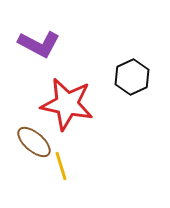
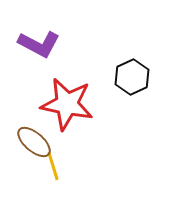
yellow line: moved 8 px left
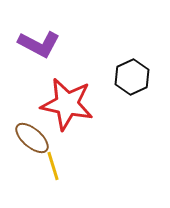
brown ellipse: moved 2 px left, 4 px up
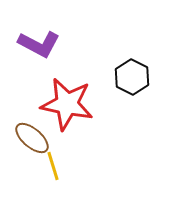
black hexagon: rotated 8 degrees counterclockwise
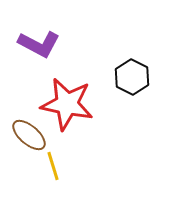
brown ellipse: moved 3 px left, 3 px up
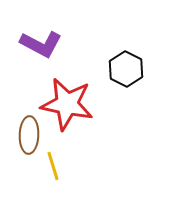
purple L-shape: moved 2 px right
black hexagon: moved 6 px left, 8 px up
brown ellipse: rotated 51 degrees clockwise
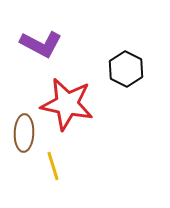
brown ellipse: moved 5 px left, 2 px up
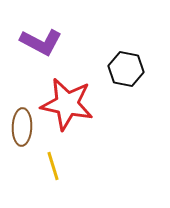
purple L-shape: moved 2 px up
black hexagon: rotated 16 degrees counterclockwise
brown ellipse: moved 2 px left, 6 px up
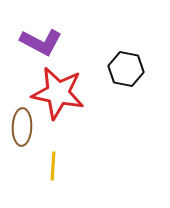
red star: moved 9 px left, 11 px up
yellow line: rotated 20 degrees clockwise
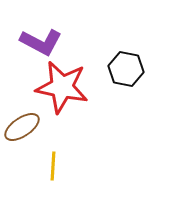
red star: moved 4 px right, 6 px up
brown ellipse: rotated 54 degrees clockwise
